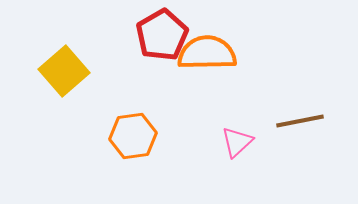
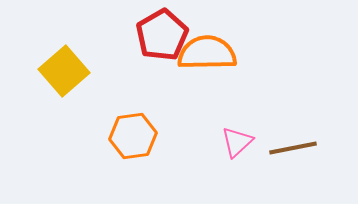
brown line: moved 7 px left, 27 px down
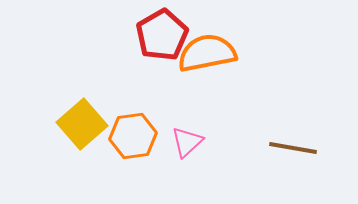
orange semicircle: rotated 10 degrees counterclockwise
yellow square: moved 18 px right, 53 px down
pink triangle: moved 50 px left
brown line: rotated 21 degrees clockwise
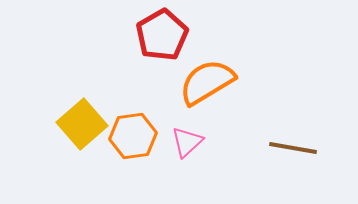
orange semicircle: moved 29 px down; rotated 20 degrees counterclockwise
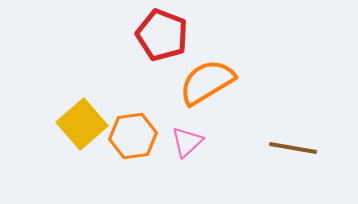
red pentagon: rotated 21 degrees counterclockwise
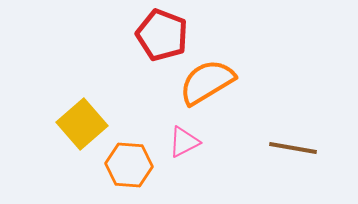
orange hexagon: moved 4 px left, 29 px down; rotated 12 degrees clockwise
pink triangle: moved 3 px left; rotated 16 degrees clockwise
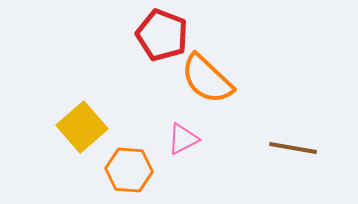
orange semicircle: moved 3 px up; rotated 106 degrees counterclockwise
yellow square: moved 3 px down
pink triangle: moved 1 px left, 3 px up
orange hexagon: moved 5 px down
